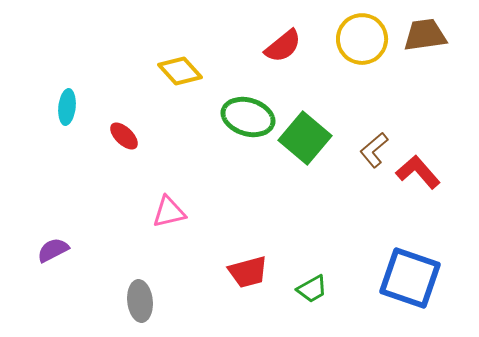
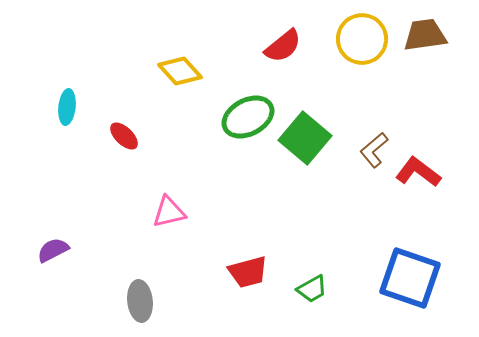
green ellipse: rotated 45 degrees counterclockwise
red L-shape: rotated 12 degrees counterclockwise
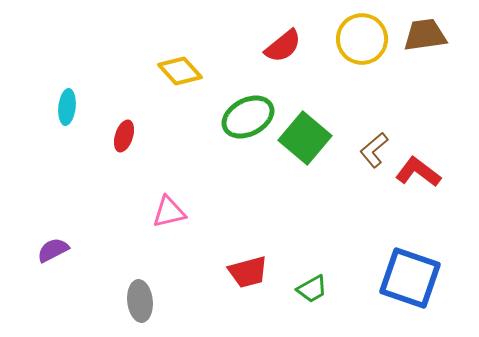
red ellipse: rotated 64 degrees clockwise
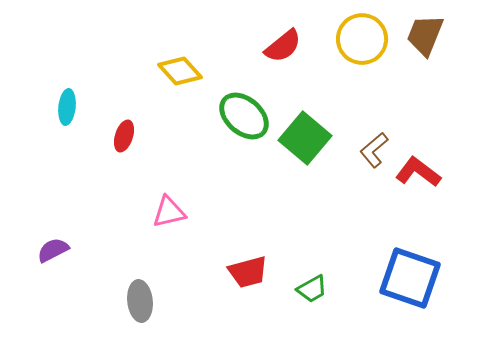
brown trapezoid: rotated 60 degrees counterclockwise
green ellipse: moved 4 px left, 1 px up; rotated 69 degrees clockwise
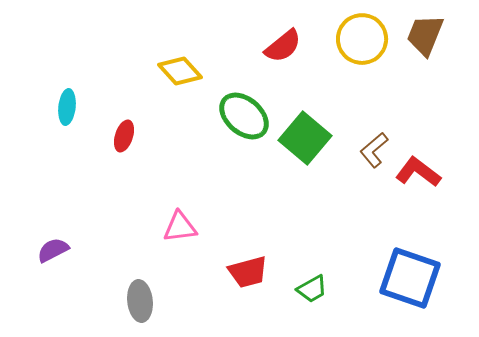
pink triangle: moved 11 px right, 15 px down; rotated 6 degrees clockwise
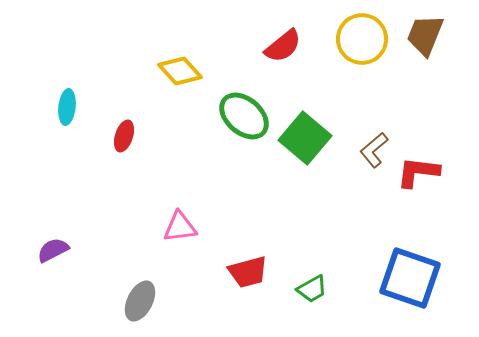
red L-shape: rotated 30 degrees counterclockwise
gray ellipse: rotated 33 degrees clockwise
